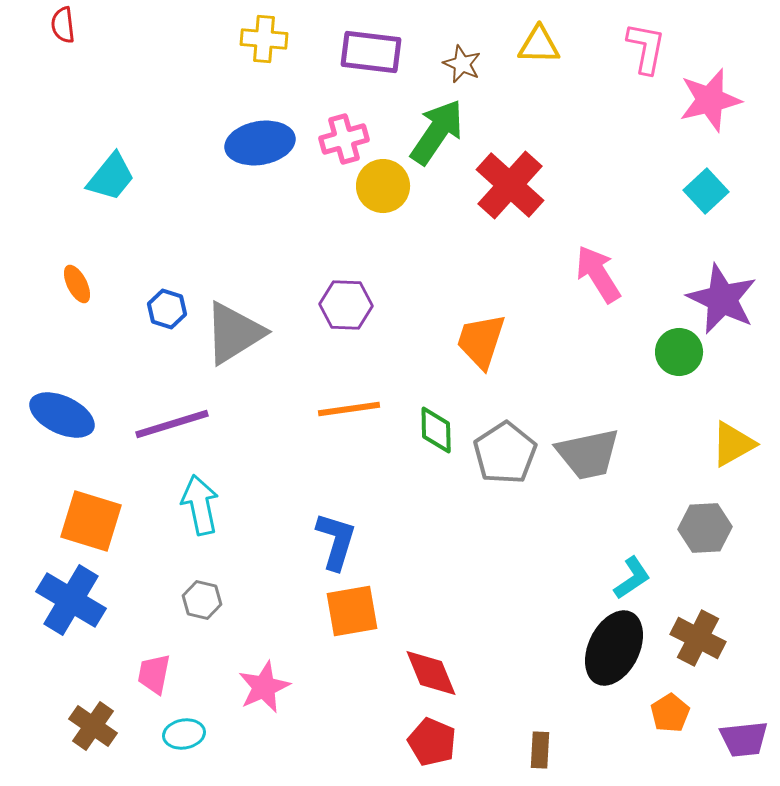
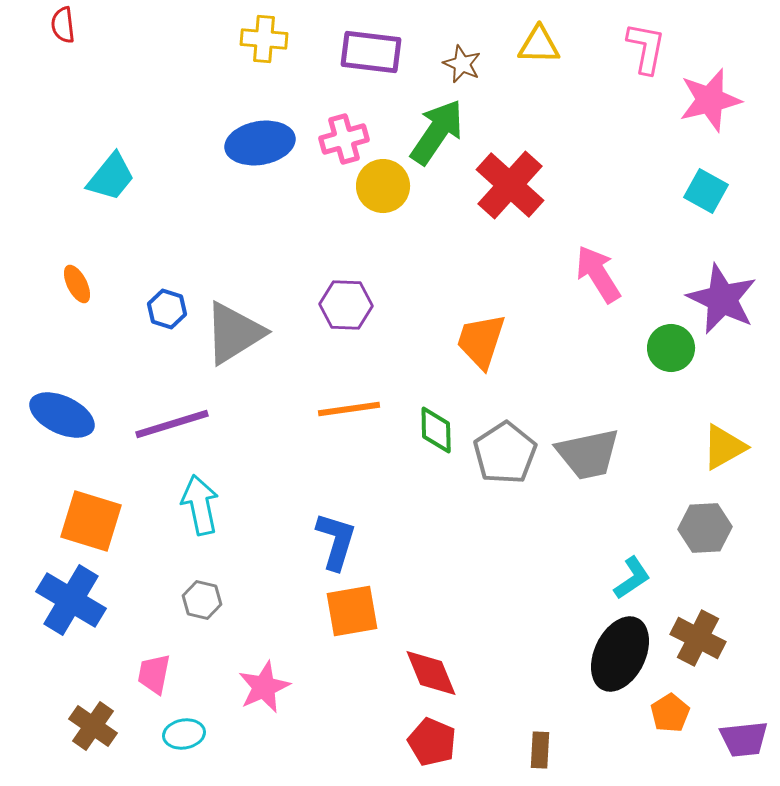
cyan square at (706, 191): rotated 18 degrees counterclockwise
green circle at (679, 352): moved 8 px left, 4 px up
yellow triangle at (733, 444): moved 9 px left, 3 px down
black ellipse at (614, 648): moved 6 px right, 6 px down
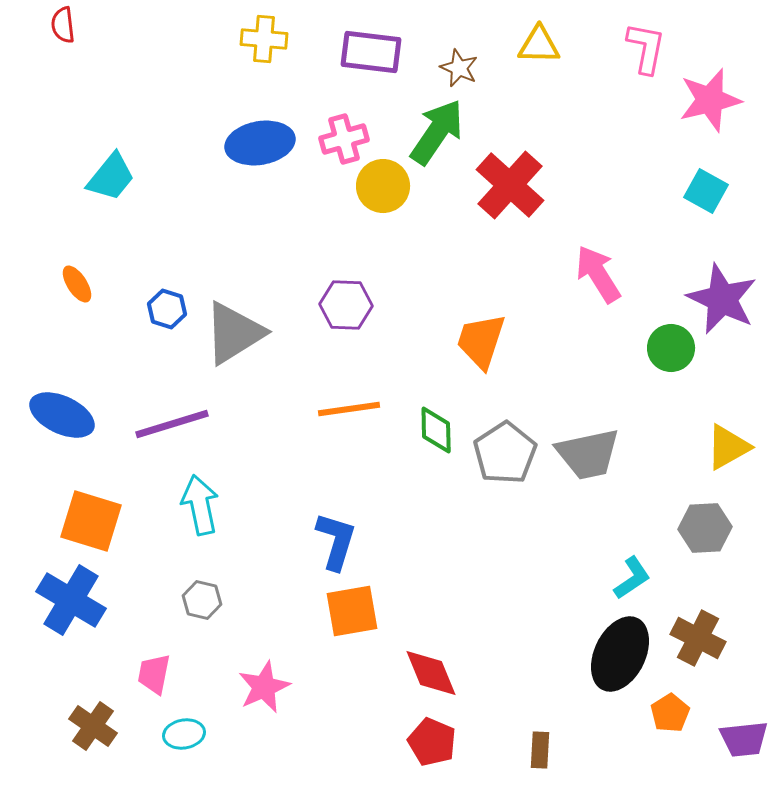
brown star at (462, 64): moved 3 px left, 4 px down
orange ellipse at (77, 284): rotated 6 degrees counterclockwise
yellow triangle at (724, 447): moved 4 px right
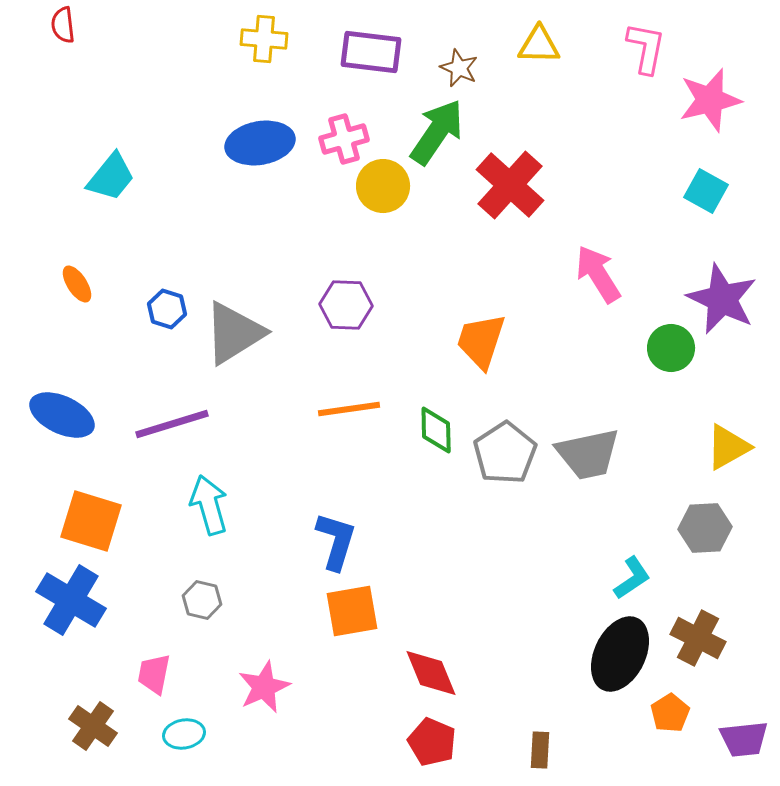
cyan arrow at (200, 505): moved 9 px right; rotated 4 degrees counterclockwise
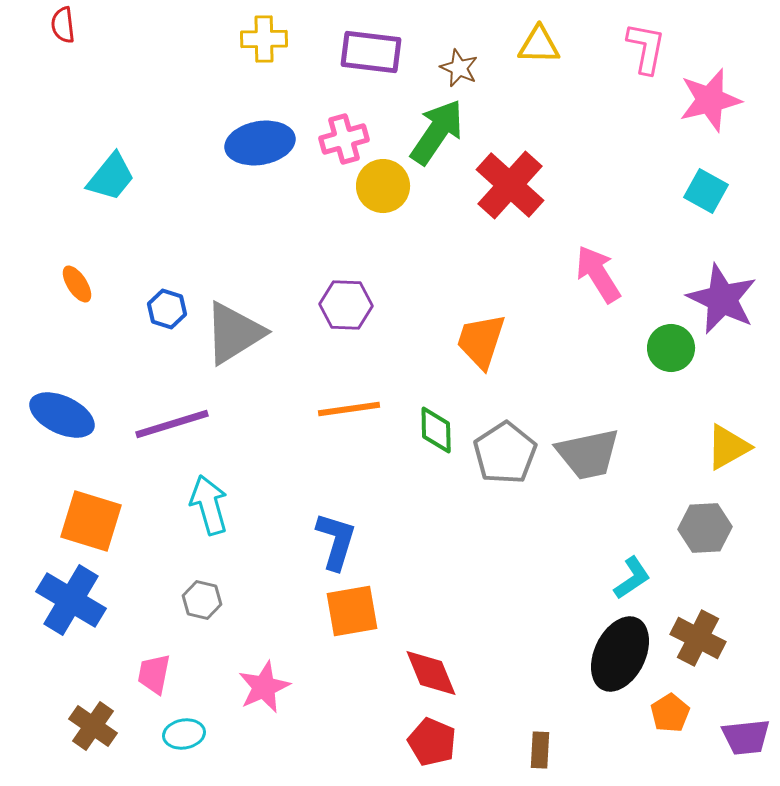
yellow cross at (264, 39): rotated 6 degrees counterclockwise
purple trapezoid at (744, 739): moved 2 px right, 2 px up
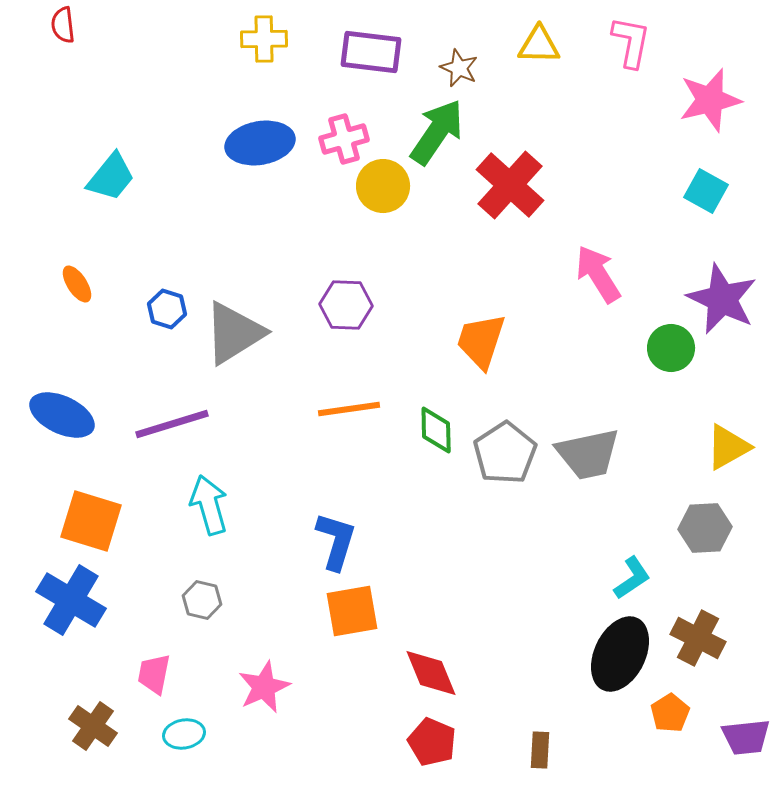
pink L-shape at (646, 48): moved 15 px left, 6 px up
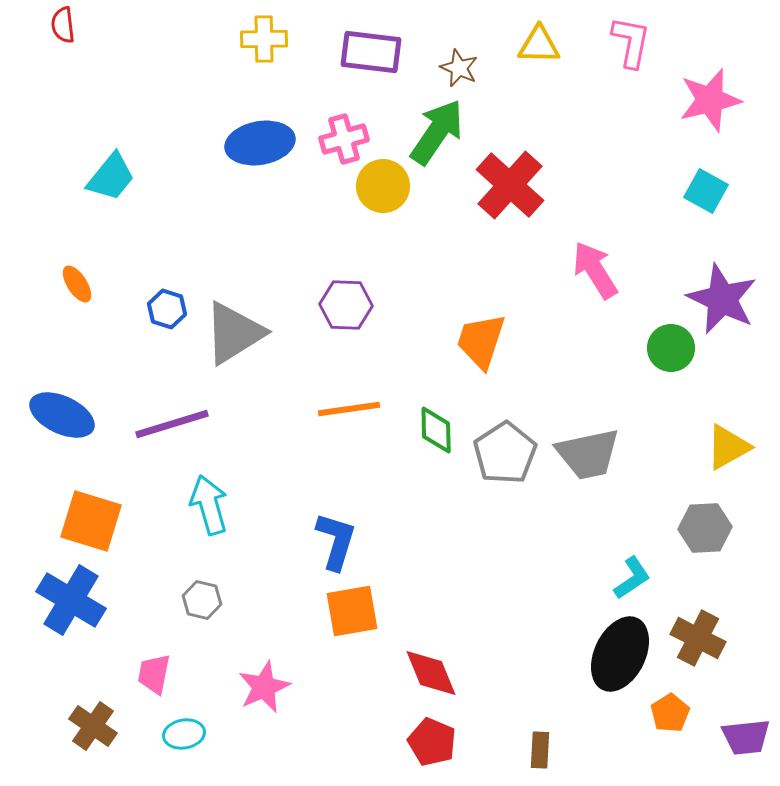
pink arrow at (598, 274): moved 3 px left, 4 px up
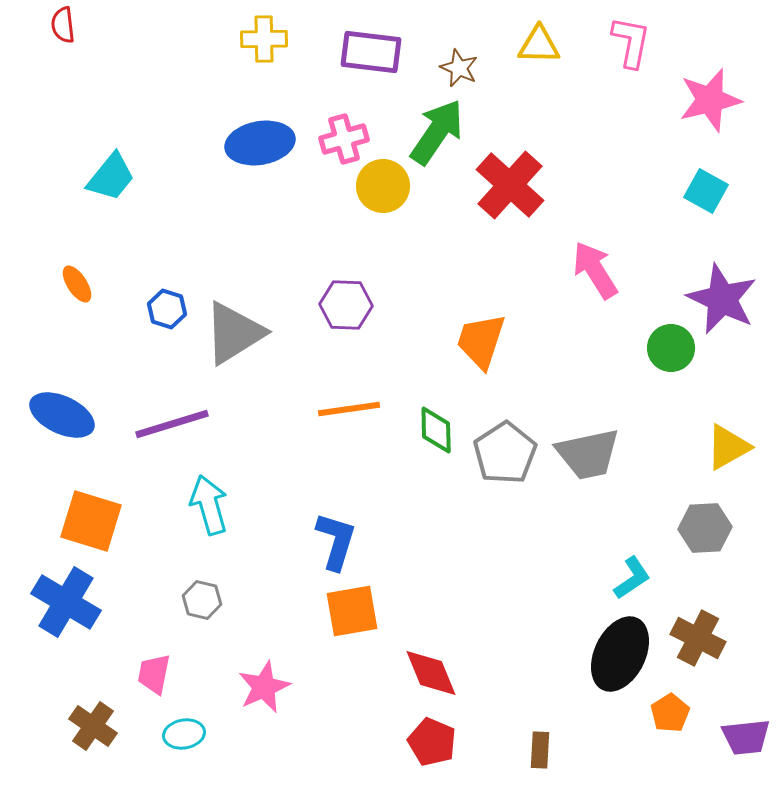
blue cross at (71, 600): moved 5 px left, 2 px down
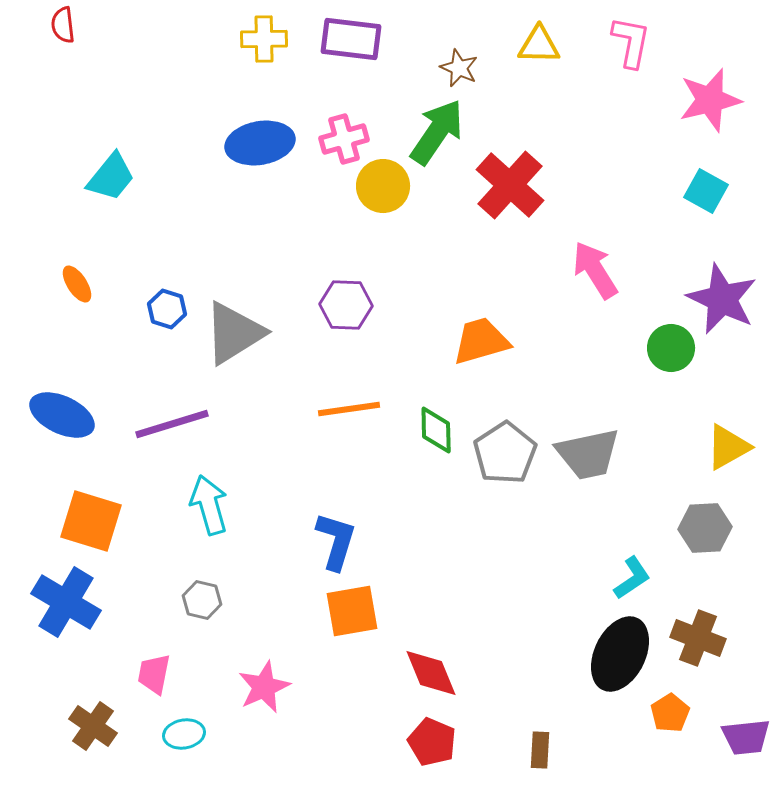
purple rectangle at (371, 52): moved 20 px left, 13 px up
orange trapezoid at (481, 341): rotated 56 degrees clockwise
brown cross at (698, 638): rotated 6 degrees counterclockwise
